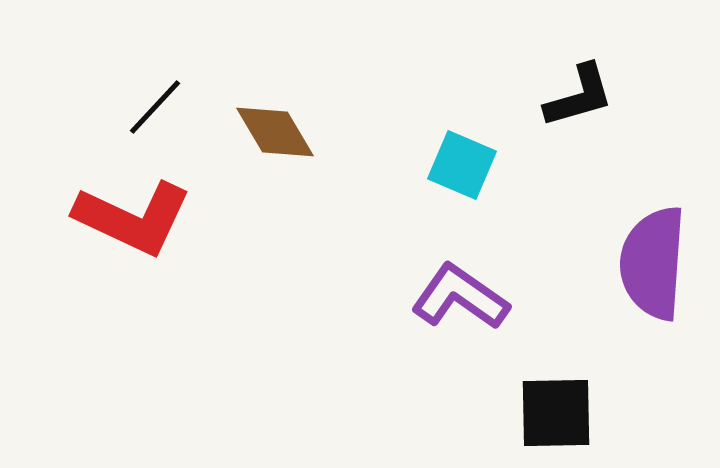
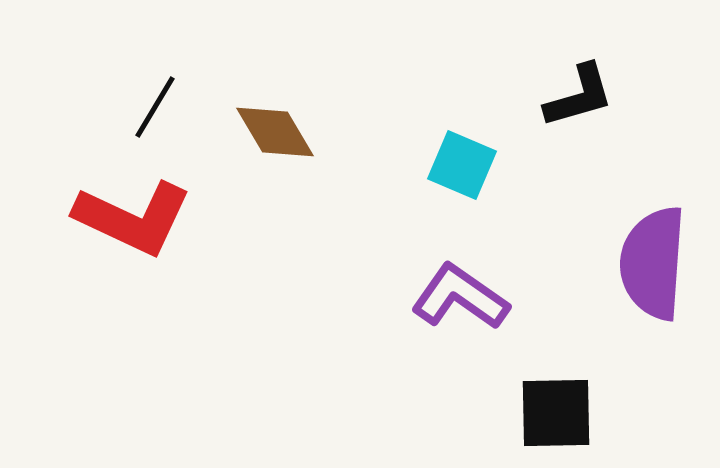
black line: rotated 12 degrees counterclockwise
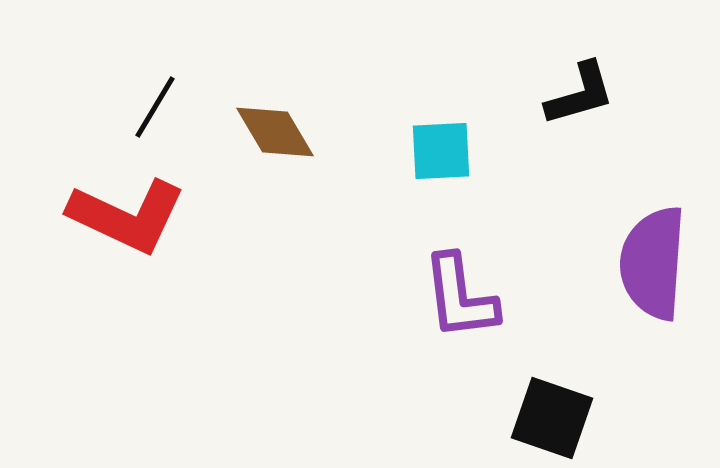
black L-shape: moved 1 px right, 2 px up
cyan square: moved 21 px left, 14 px up; rotated 26 degrees counterclockwise
red L-shape: moved 6 px left, 2 px up
purple L-shape: rotated 132 degrees counterclockwise
black square: moved 4 px left, 5 px down; rotated 20 degrees clockwise
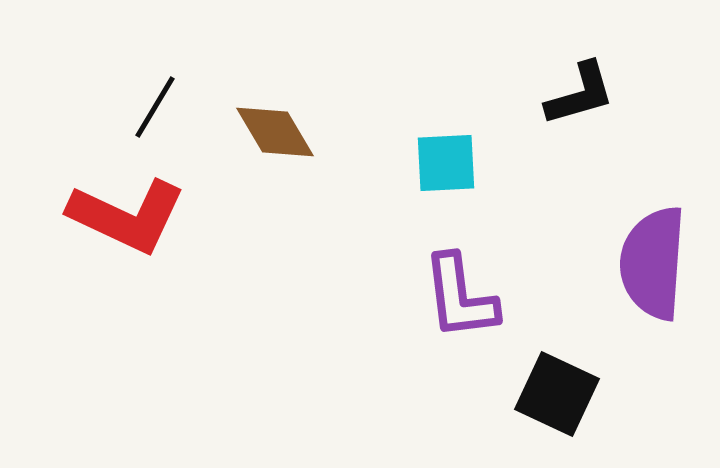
cyan square: moved 5 px right, 12 px down
black square: moved 5 px right, 24 px up; rotated 6 degrees clockwise
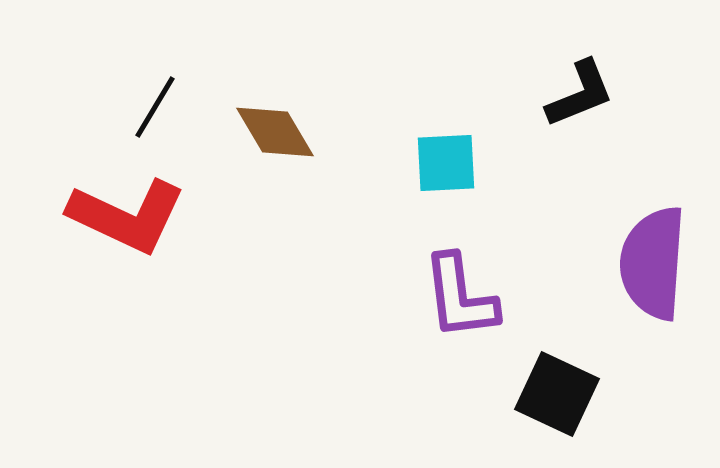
black L-shape: rotated 6 degrees counterclockwise
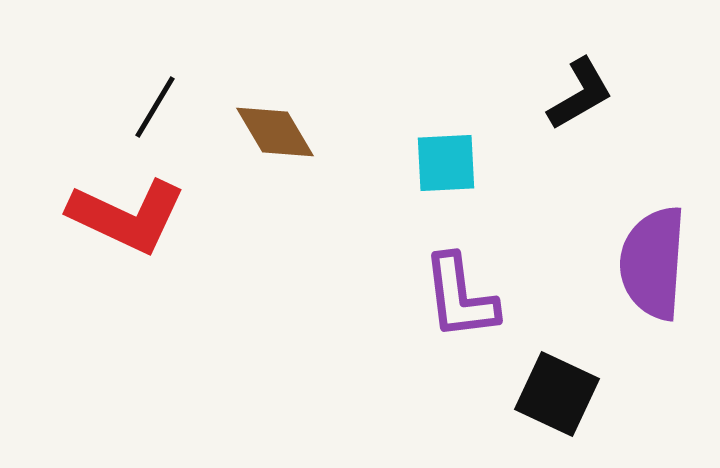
black L-shape: rotated 8 degrees counterclockwise
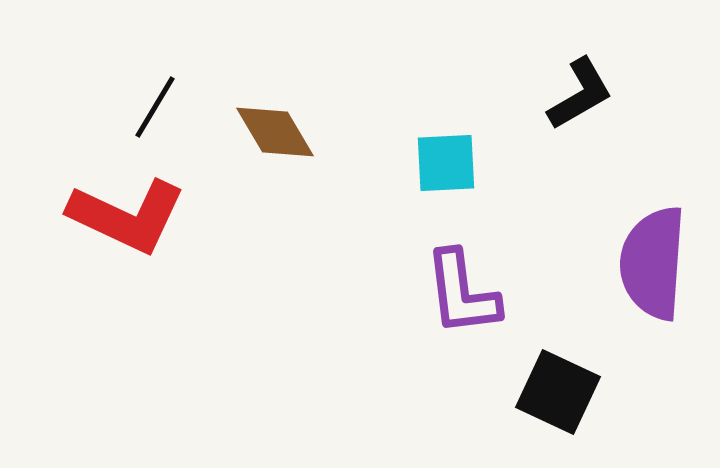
purple L-shape: moved 2 px right, 4 px up
black square: moved 1 px right, 2 px up
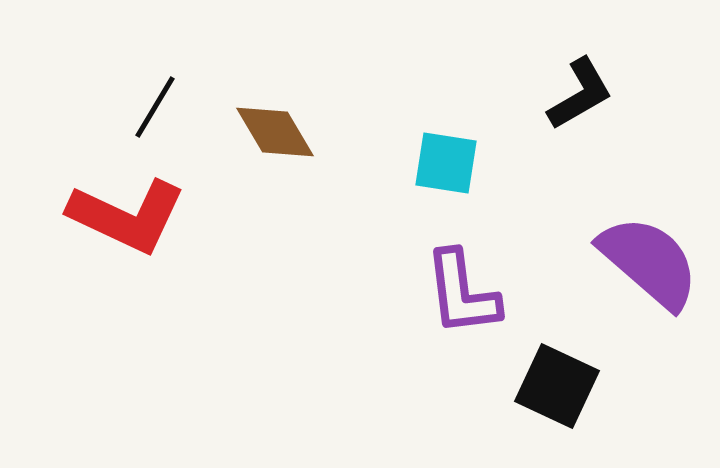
cyan square: rotated 12 degrees clockwise
purple semicircle: moved 4 px left, 1 px up; rotated 127 degrees clockwise
black square: moved 1 px left, 6 px up
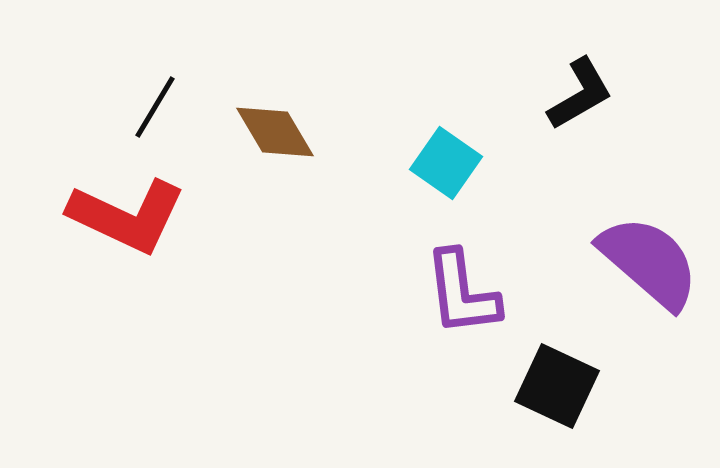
cyan square: rotated 26 degrees clockwise
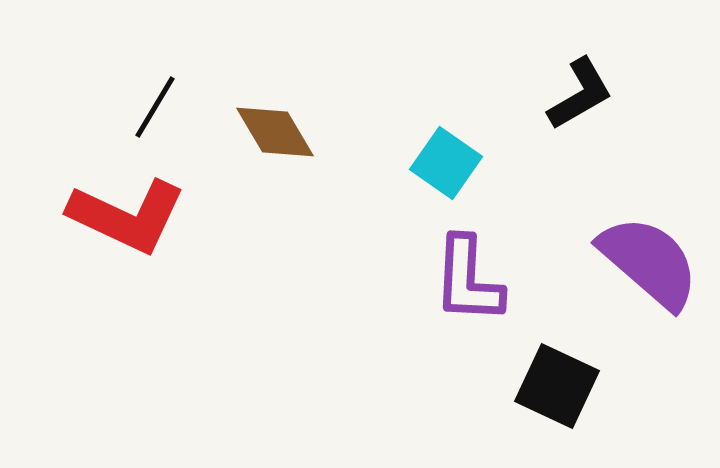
purple L-shape: moved 6 px right, 13 px up; rotated 10 degrees clockwise
